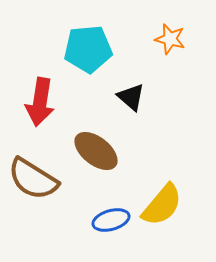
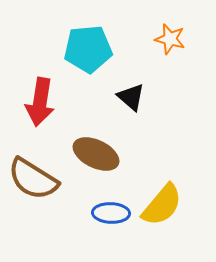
brown ellipse: moved 3 px down; rotated 12 degrees counterclockwise
blue ellipse: moved 7 px up; rotated 18 degrees clockwise
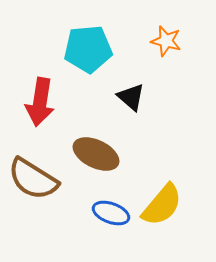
orange star: moved 4 px left, 2 px down
blue ellipse: rotated 18 degrees clockwise
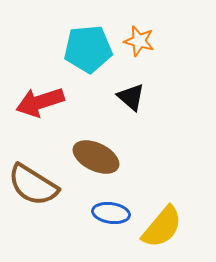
orange star: moved 27 px left
red arrow: rotated 63 degrees clockwise
brown ellipse: moved 3 px down
brown semicircle: moved 6 px down
yellow semicircle: moved 22 px down
blue ellipse: rotated 12 degrees counterclockwise
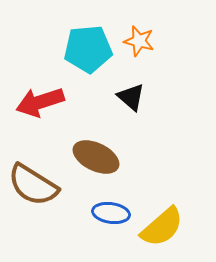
yellow semicircle: rotated 9 degrees clockwise
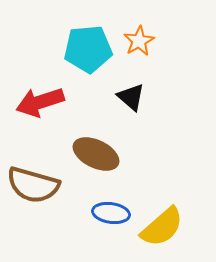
orange star: rotated 28 degrees clockwise
brown ellipse: moved 3 px up
brown semicircle: rotated 16 degrees counterclockwise
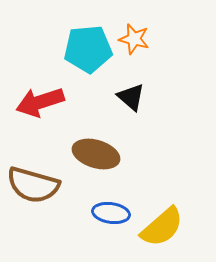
orange star: moved 5 px left, 2 px up; rotated 28 degrees counterclockwise
brown ellipse: rotated 9 degrees counterclockwise
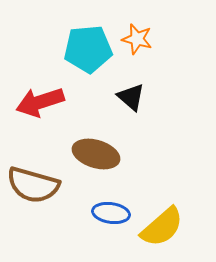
orange star: moved 3 px right
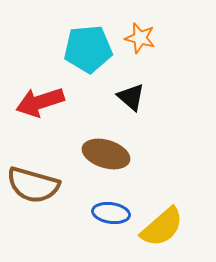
orange star: moved 3 px right, 1 px up
brown ellipse: moved 10 px right
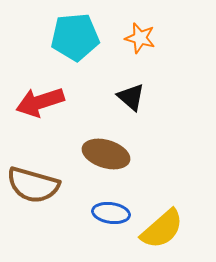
cyan pentagon: moved 13 px left, 12 px up
yellow semicircle: moved 2 px down
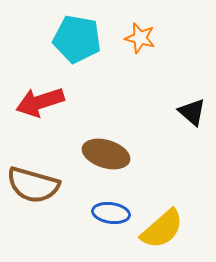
cyan pentagon: moved 2 px right, 2 px down; rotated 15 degrees clockwise
black triangle: moved 61 px right, 15 px down
